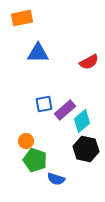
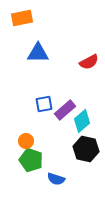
green pentagon: moved 4 px left
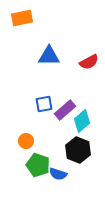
blue triangle: moved 11 px right, 3 px down
black hexagon: moved 8 px left, 1 px down; rotated 10 degrees clockwise
green pentagon: moved 7 px right, 5 px down
blue semicircle: moved 2 px right, 5 px up
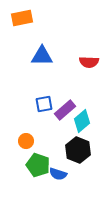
blue triangle: moved 7 px left
red semicircle: rotated 30 degrees clockwise
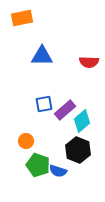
blue semicircle: moved 3 px up
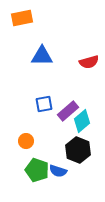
red semicircle: rotated 18 degrees counterclockwise
purple rectangle: moved 3 px right, 1 px down
green pentagon: moved 1 px left, 5 px down
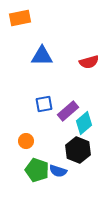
orange rectangle: moved 2 px left
cyan diamond: moved 2 px right, 2 px down
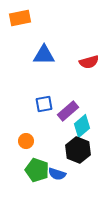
blue triangle: moved 2 px right, 1 px up
cyan diamond: moved 2 px left, 3 px down
blue semicircle: moved 1 px left, 3 px down
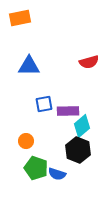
blue triangle: moved 15 px left, 11 px down
purple rectangle: rotated 40 degrees clockwise
green pentagon: moved 1 px left, 2 px up
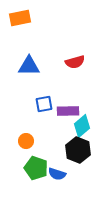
red semicircle: moved 14 px left
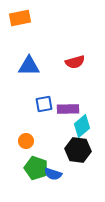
purple rectangle: moved 2 px up
black hexagon: rotated 15 degrees counterclockwise
blue semicircle: moved 4 px left
